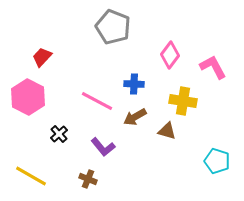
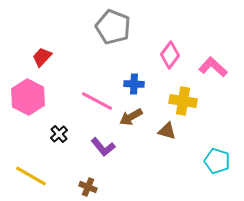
pink L-shape: rotated 20 degrees counterclockwise
brown arrow: moved 4 px left
brown cross: moved 8 px down
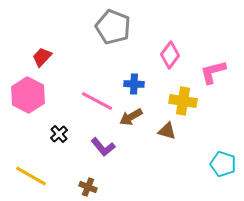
pink L-shape: moved 5 px down; rotated 56 degrees counterclockwise
pink hexagon: moved 2 px up
cyan pentagon: moved 6 px right, 3 px down
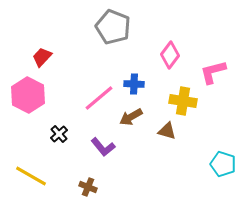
pink line: moved 2 px right, 3 px up; rotated 68 degrees counterclockwise
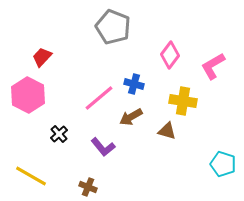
pink L-shape: moved 6 px up; rotated 16 degrees counterclockwise
blue cross: rotated 12 degrees clockwise
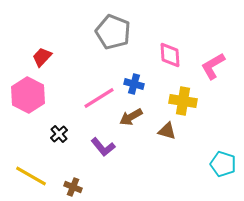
gray pentagon: moved 5 px down
pink diamond: rotated 40 degrees counterclockwise
pink line: rotated 8 degrees clockwise
brown cross: moved 15 px left
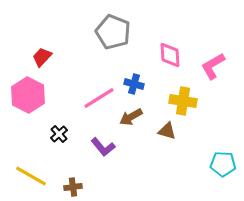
cyan pentagon: rotated 15 degrees counterclockwise
brown cross: rotated 30 degrees counterclockwise
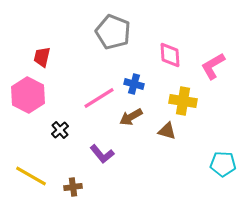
red trapezoid: rotated 30 degrees counterclockwise
black cross: moved 1 px right, 4 px up
purple L-shape: moved 1 px left, 7 px down
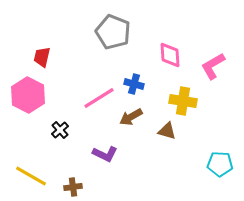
purple L-shape: moved 3 px right; rotated 25 degrees counterclockwise
cyan pentagon: moved 3 px left
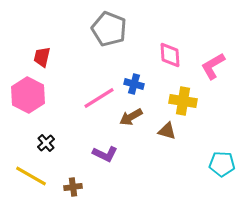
gray pentagon: moved 4 px left, 3 px up
black cross: moved 14 px left, 13 px down
cyan pentagon: moved 2 px right
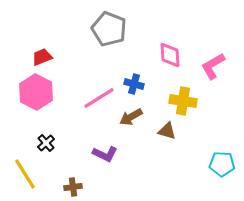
red trapezoid: rotated 55 degrees clockwise
pink hexagon: moved 8 px right, 3 px up
yellow line: moved 6 px left, 2 px up; rotated 28 degrees clockwise
